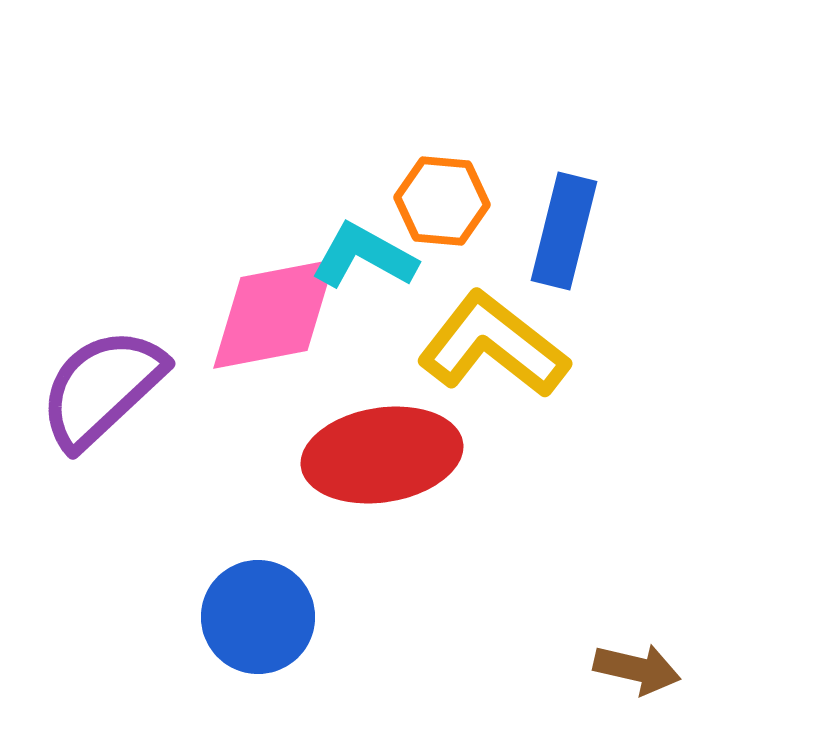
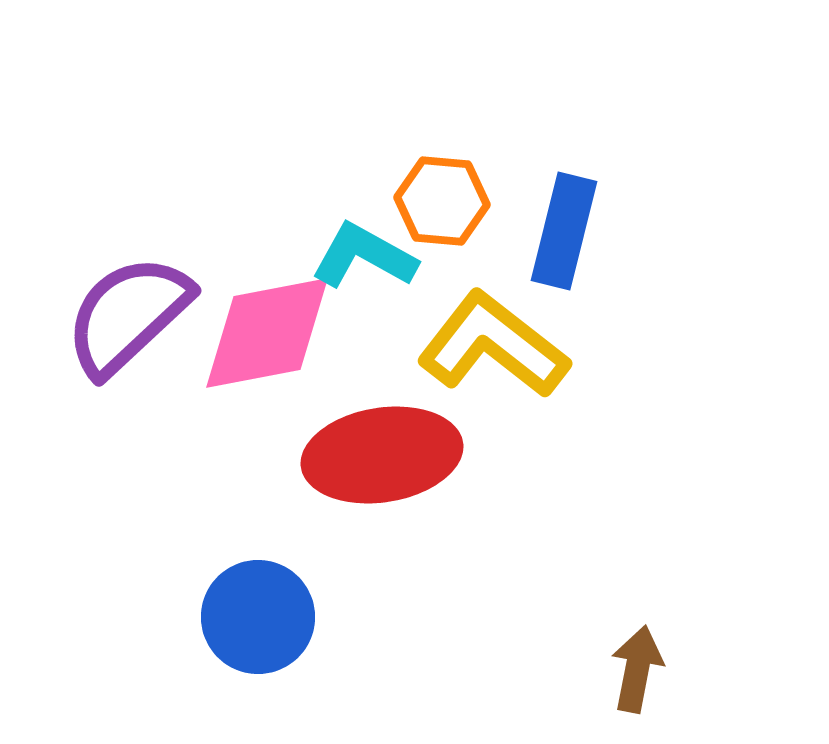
pink diamond: moved 7 px left, 19 px down
purple semicircle: moved 26 px right, 73 px up
brown arrow: rotated 92 degrees counterclockwise
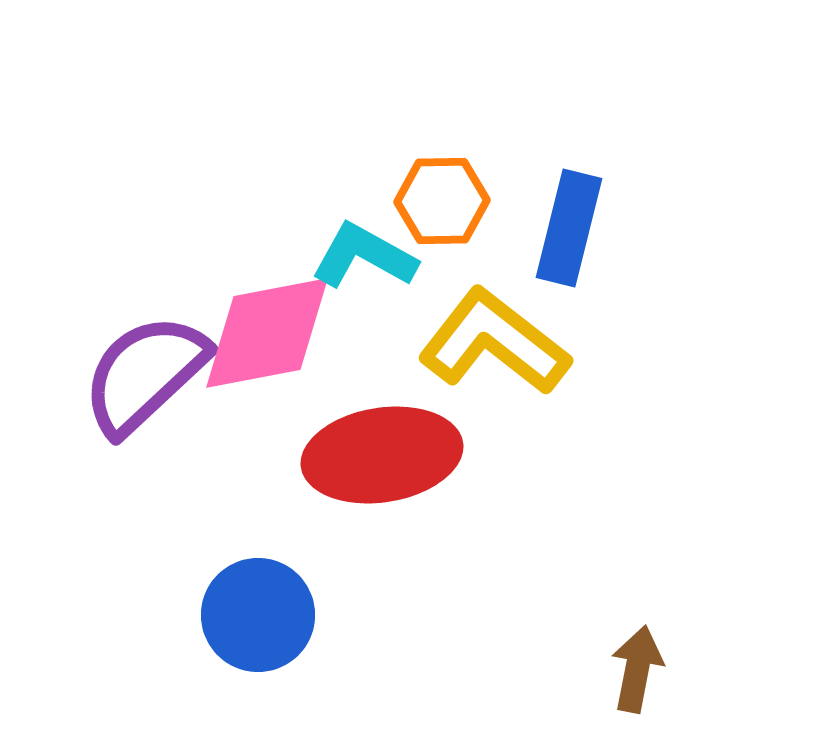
orange hexagon: rotated 6 degrees counterclockwise
blue rectangle: moved 5 px right, 3 px up
purple semicircle: moved 17 px right, 59 px down
yellow L-shape: moved 1 px right, 3 px up
blue circle: moved 2 px up
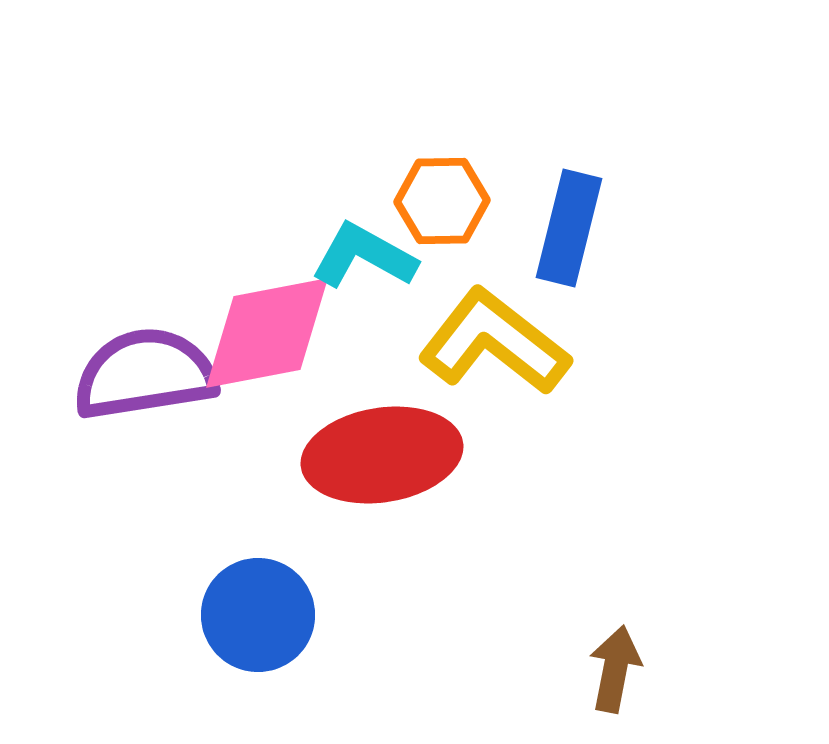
purple semicircle: rotated 34 degrees clockwise
brown arrow: moved 22 px left
